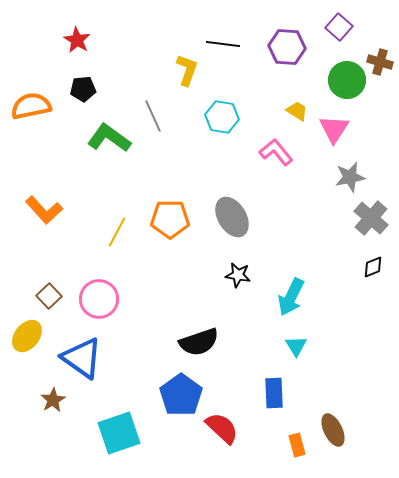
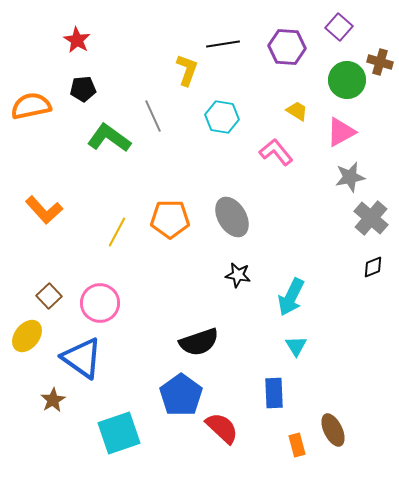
black line: rotated 16 degrees counterclockwise
pink triangle: moved 7 px right, 3 px down; rotated 28 degrees clockwise
pink circle: moved 1 px right, 4 px down
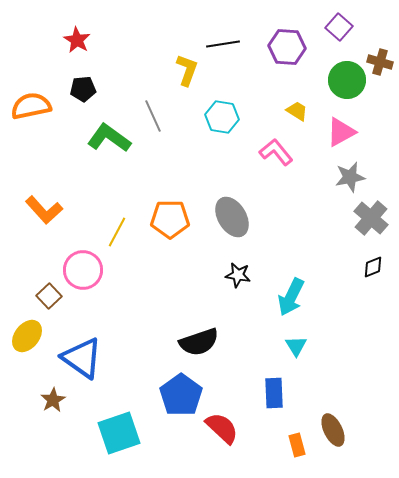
pink circle: moved 17 px left, 33 px up
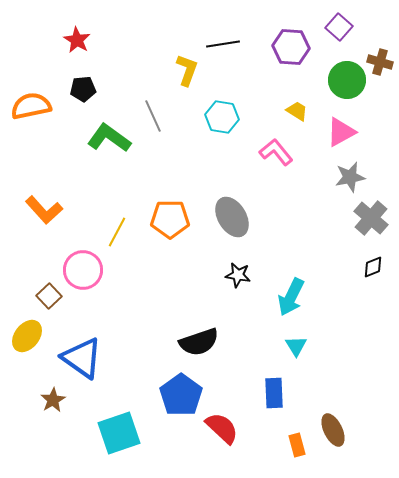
purple hexagon: moved 4 px right
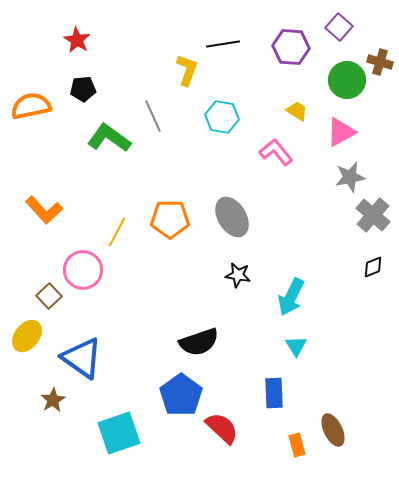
gray cross: moved 2 px right, 3 px up
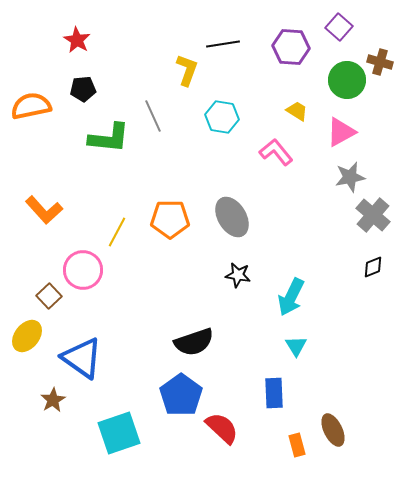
green L-shape: rotated 150 degrees clockwise
black semicircle: moved 5 px left
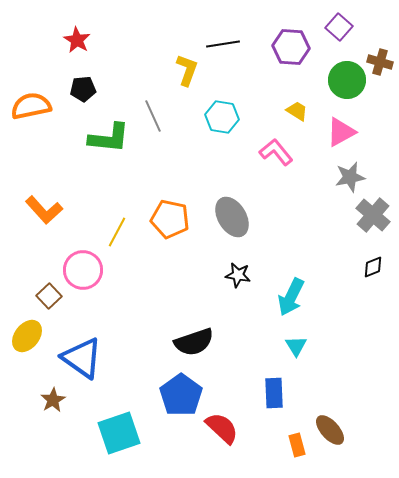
orange pentagon: rotated 12 degrees clockwise
brown ellipse: moved 3 px left; rotated 16 degrees counterclockwise
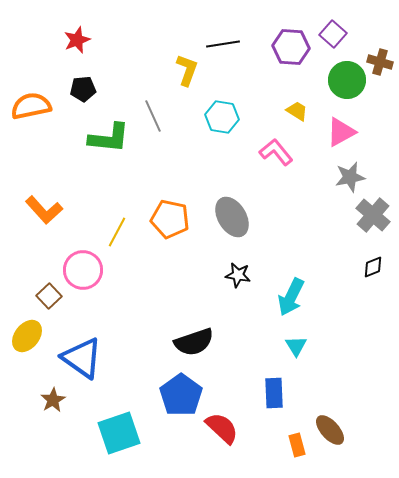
purple square: moved 6 px left, 7 px down
red star: rotated 20 degrees clockwise
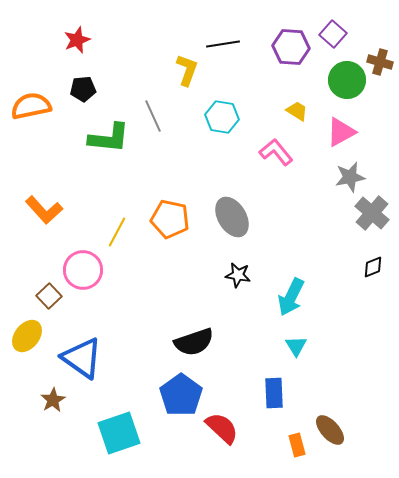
gray cross: moved 1 px left, 2 px up
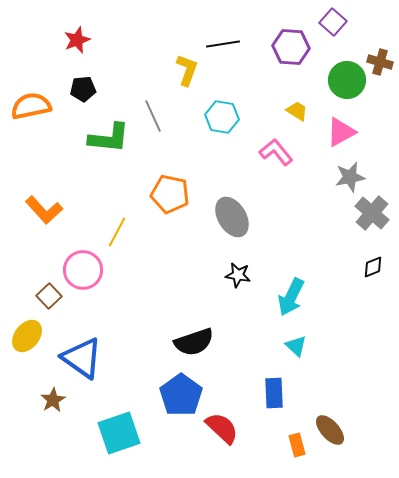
purple square: moved 12 px up
orange pentagon: moved 25 px up
cyan triangle: rotated 15 degrees counterclockwise
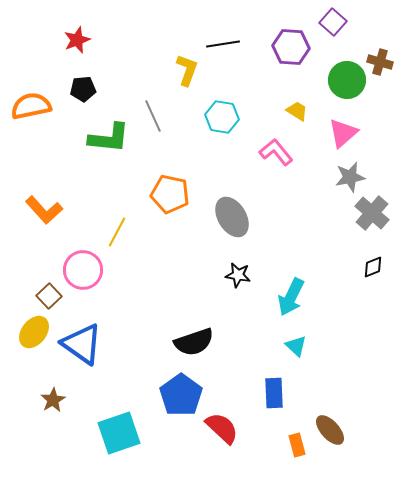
pink triangle: moved 2 px right, 1 px down; rotated 12 degrees counterclockwise
yellow ellipse: moved 7 px right, 4 px up
blue triangle: moved 14 px up
